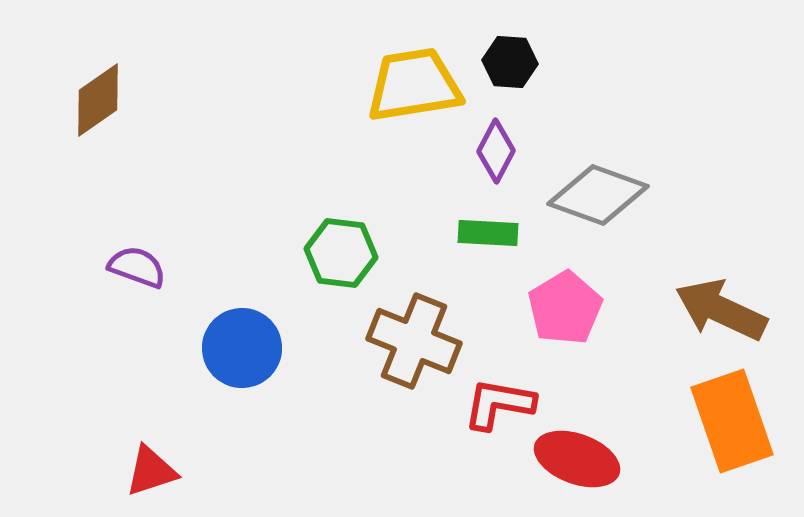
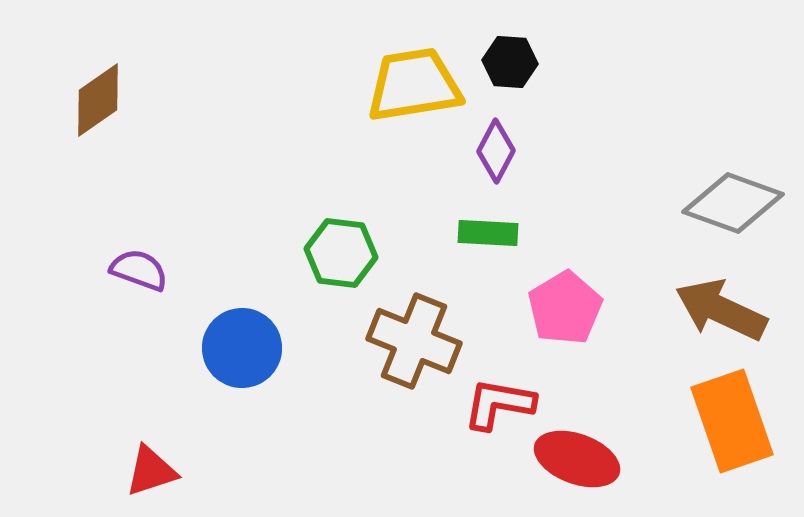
gray diamond: moved 135 px right, 8 px down
purple semicircle: moved 2 px right, 3 px down
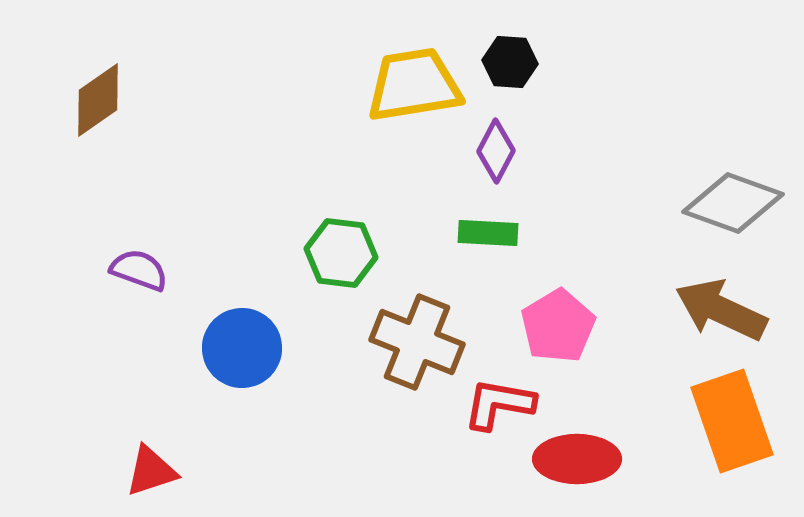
pink pentagon: moved 7 px left, 18 px down
brown cross: moved 3 px right, 1 px down
red ellipse: rotated 20 degrees counterclockwise
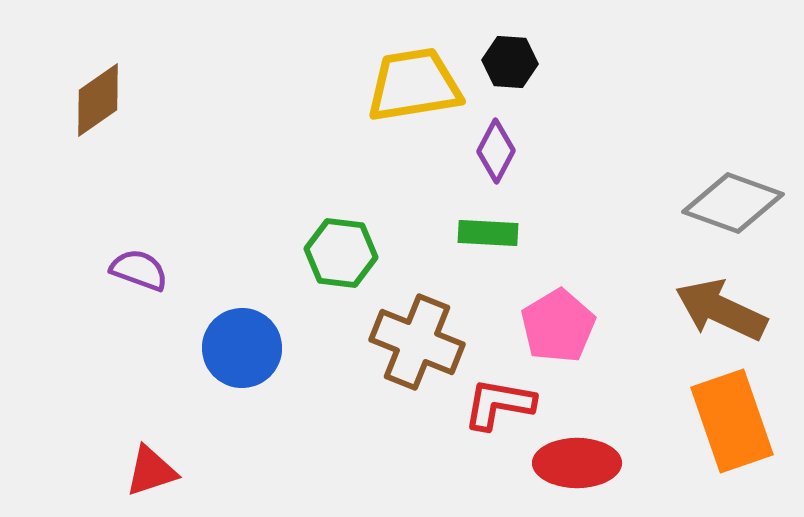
red ellipse: moved 4 px down
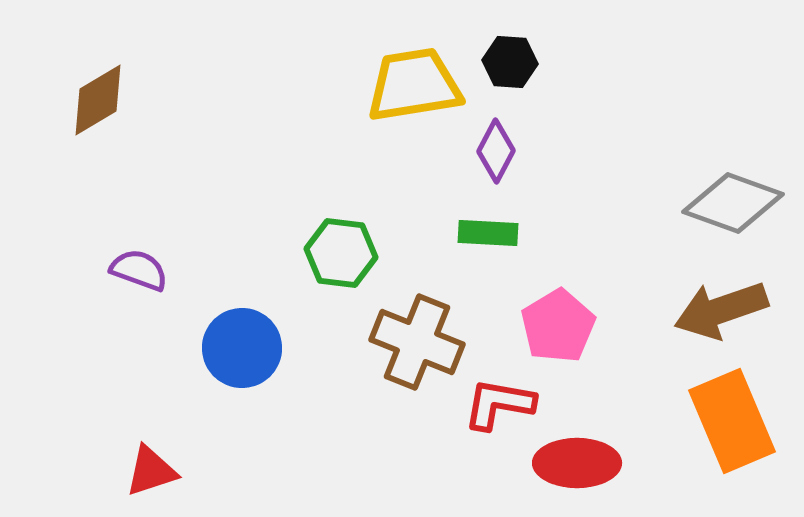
brown diamond: rotated 4 degrees clockwise
brown arrow: rotated 44 degrees counterclockwise
orange rectangle: rotated 4 degrees counterclockwise
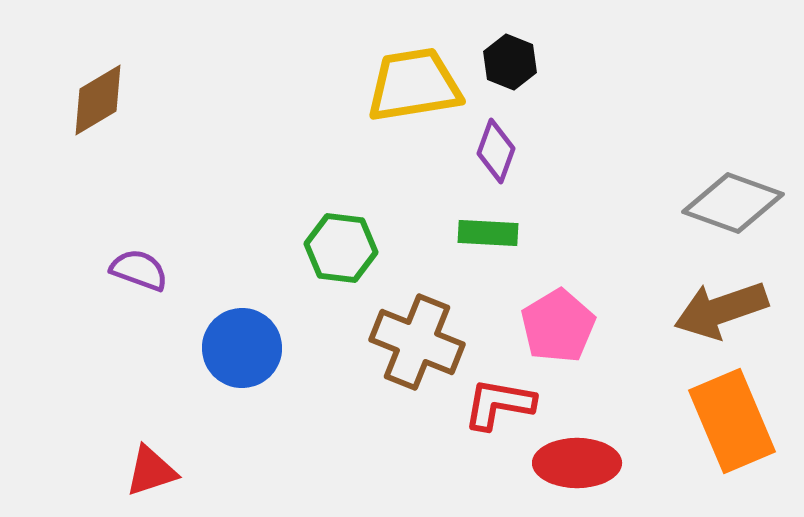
black hexagon: rotated 18 degrees clockwise
purple diamond: rotated 8 degrees counterclockwise
green hexagon: moved 5 px up
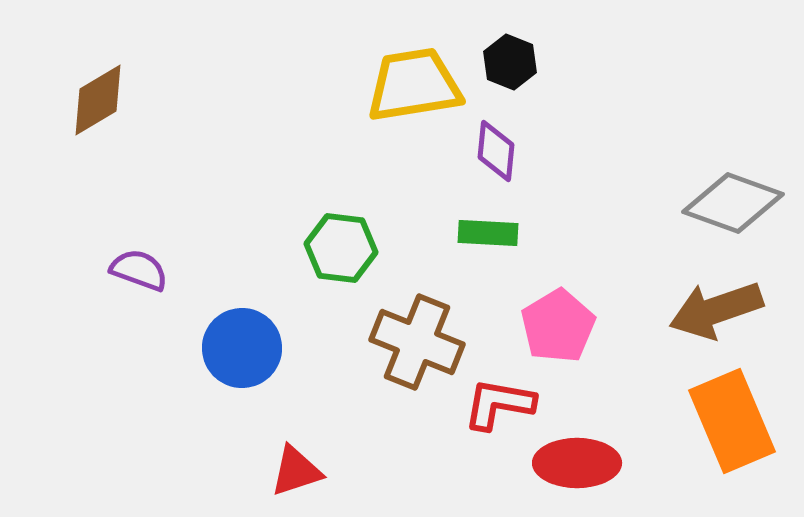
purple diamond: rotated 14 degrees counterclockwise
brown arrow: moved 5 px left
red triangle: moved 145 px right
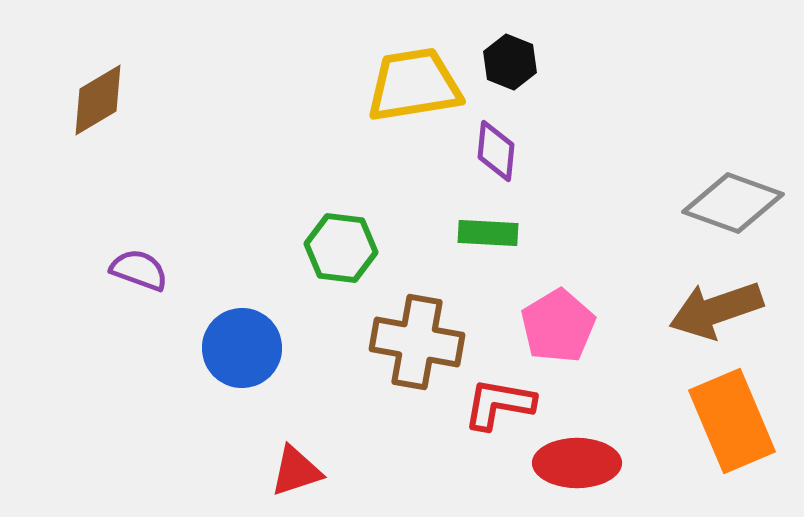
brown cross: rotated 12 degrees counterclockwise
